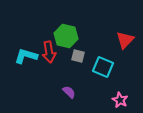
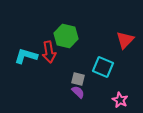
gray square: moved 23 px down
purple semicircle: moved 9 px right
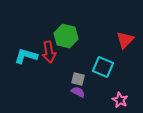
purple semicircle: rotated 16 degrees counterclockwise
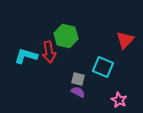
pink star: moved 1 px left
